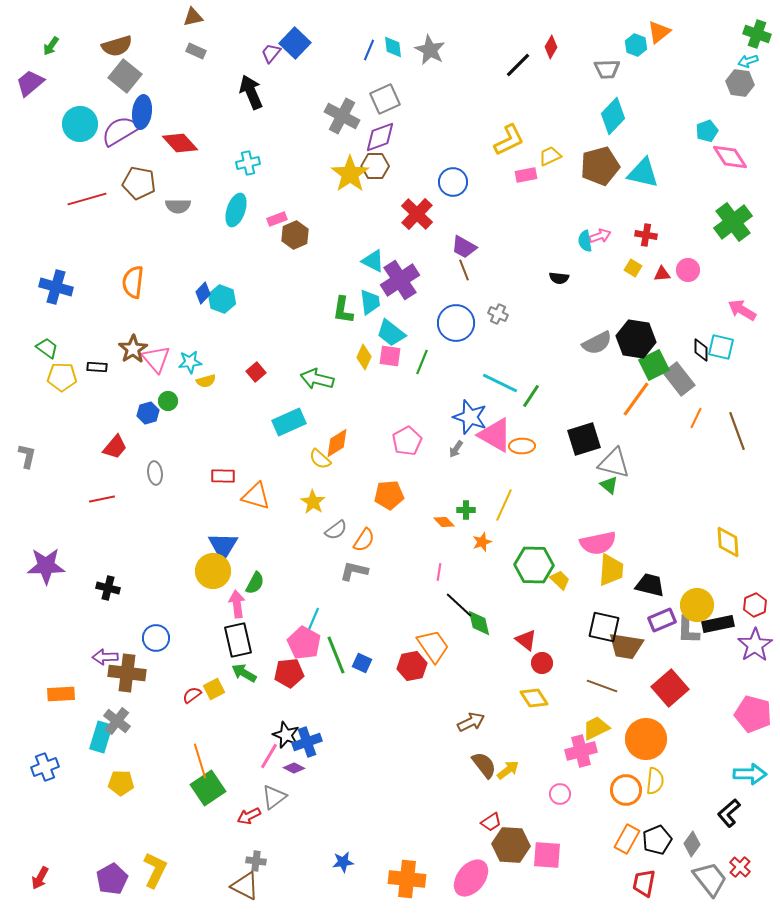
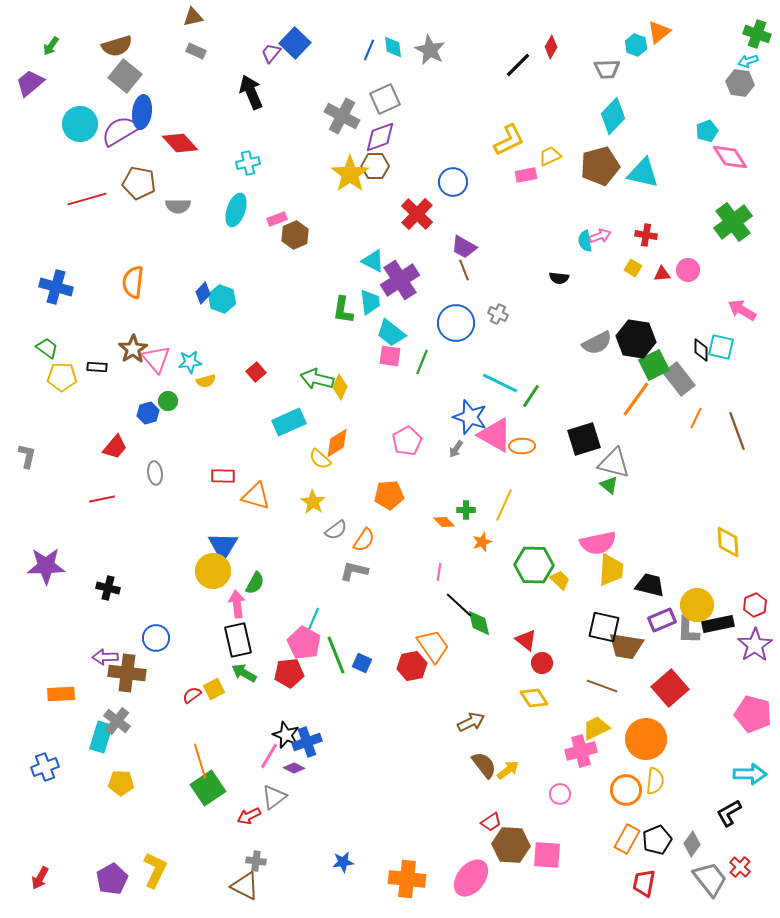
yellow diamond at (364, 357): moved 24 px left, 30 px down
black L-shape at (729, 813): rotated 12 degrees clockwise
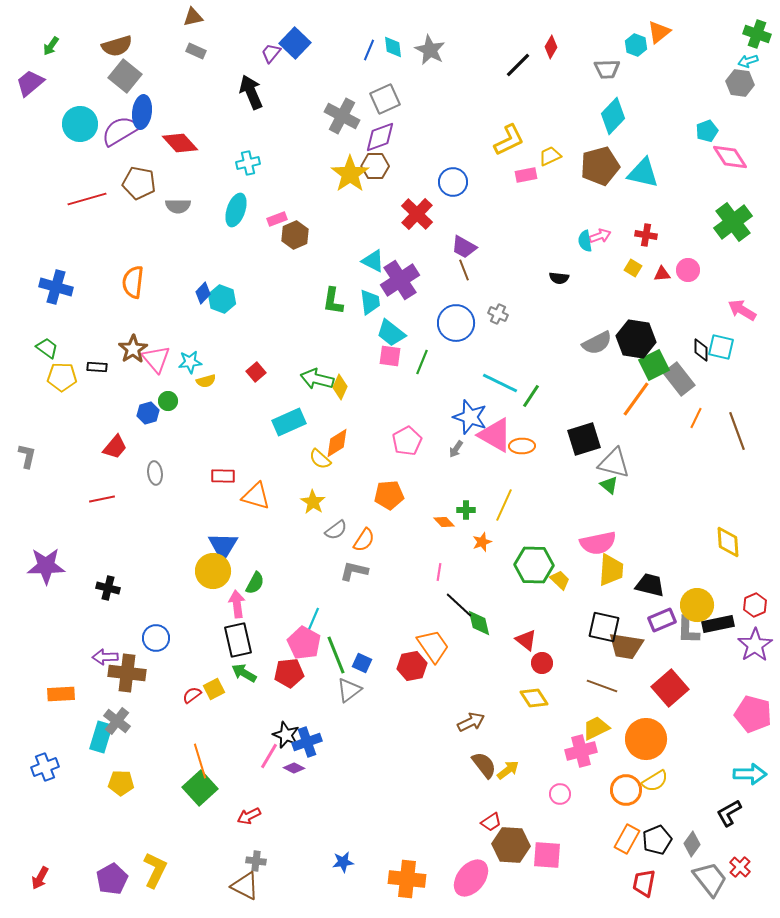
green L-shape at (343, 310): moved 10 px left, 9 px up
yellow semicircle at (655, 781): rotated 52 degrees clockwise
green square at (208, 788): moved 8 px left; rotated 8 degrees counterclockwise
gray triangle at (274, 797): moved 75 px right, 107 px up
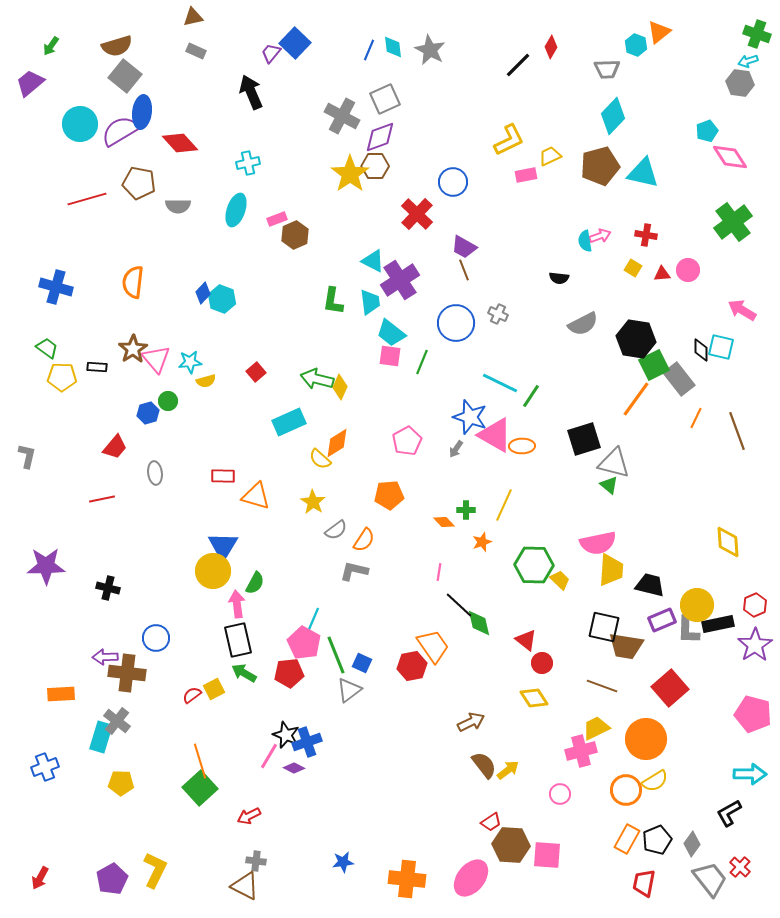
gray semicircle at (597, 343): moved 14 px left, 19 px up
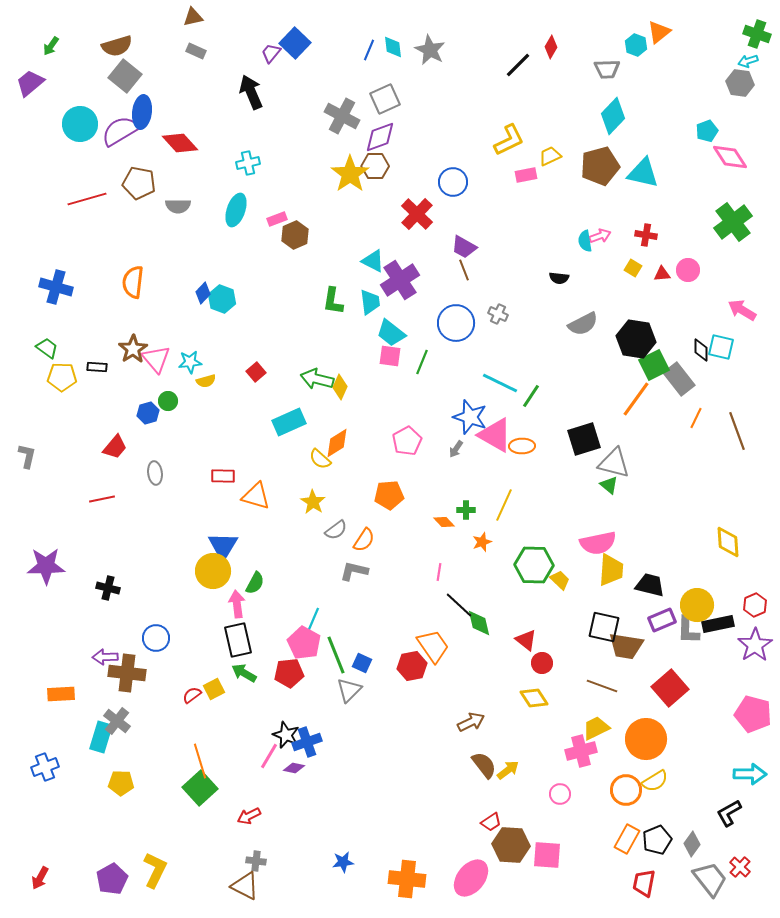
gray triangle at (349, 690): rotated 8 degrees counterclockwise
purple diamond at (294, 768): rotated 15 degrees counterclockwise
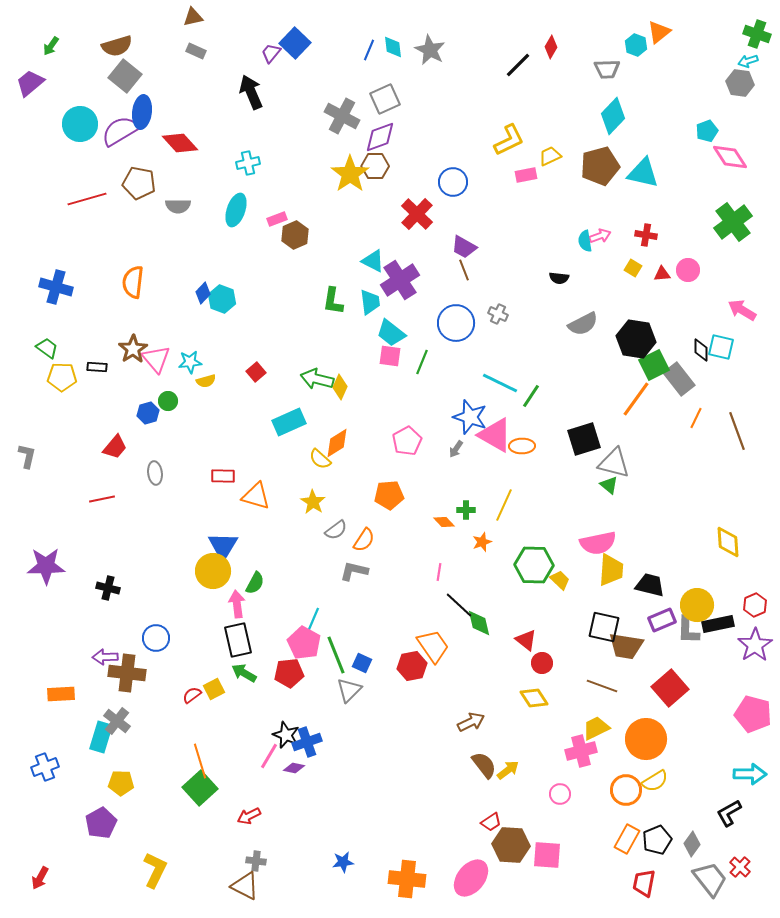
purple pentagon at (112, 879): moved 11 px left, 56 px up
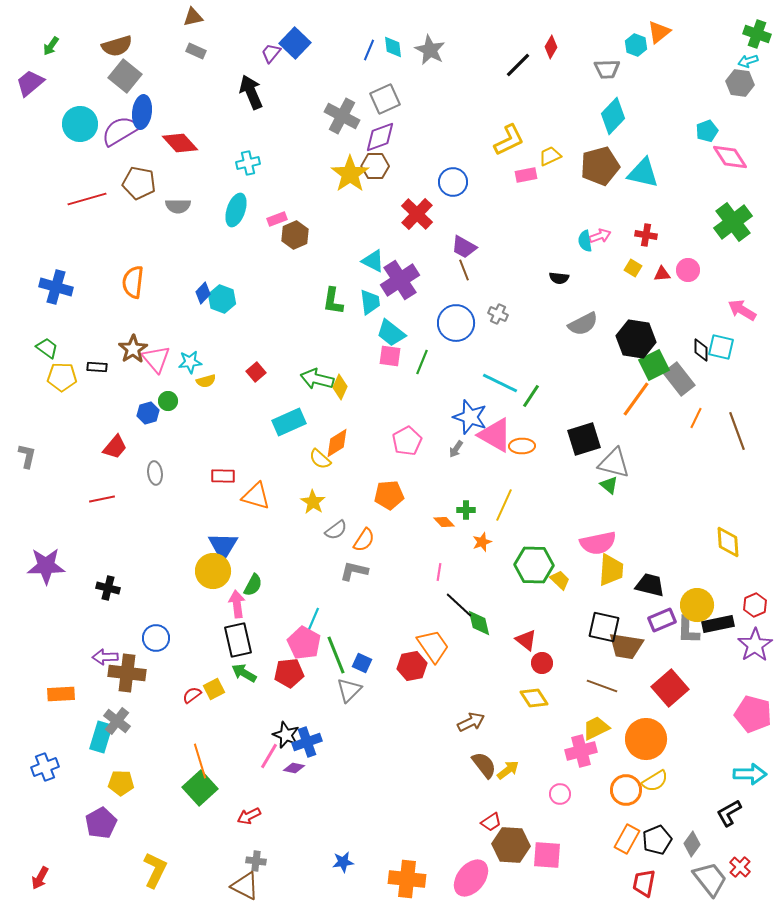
green semicircle at (255, 583): moved 2 px left, 2 px down
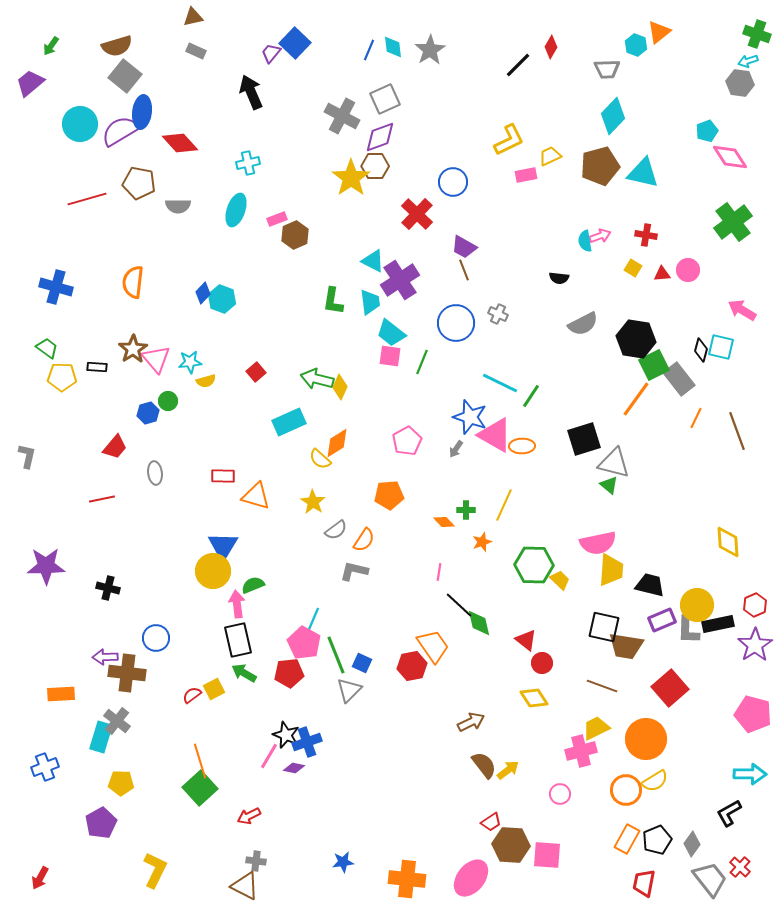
gray star at (430, 50): rotated 12 degrees clockwise
yellow star at (350, 174): moved 1 px right, 4 px down
black diamond at (701, 350): rotated 15 degrees clockwise
green semicircle at (253, 585): rotated 140 degrees counterclockwise
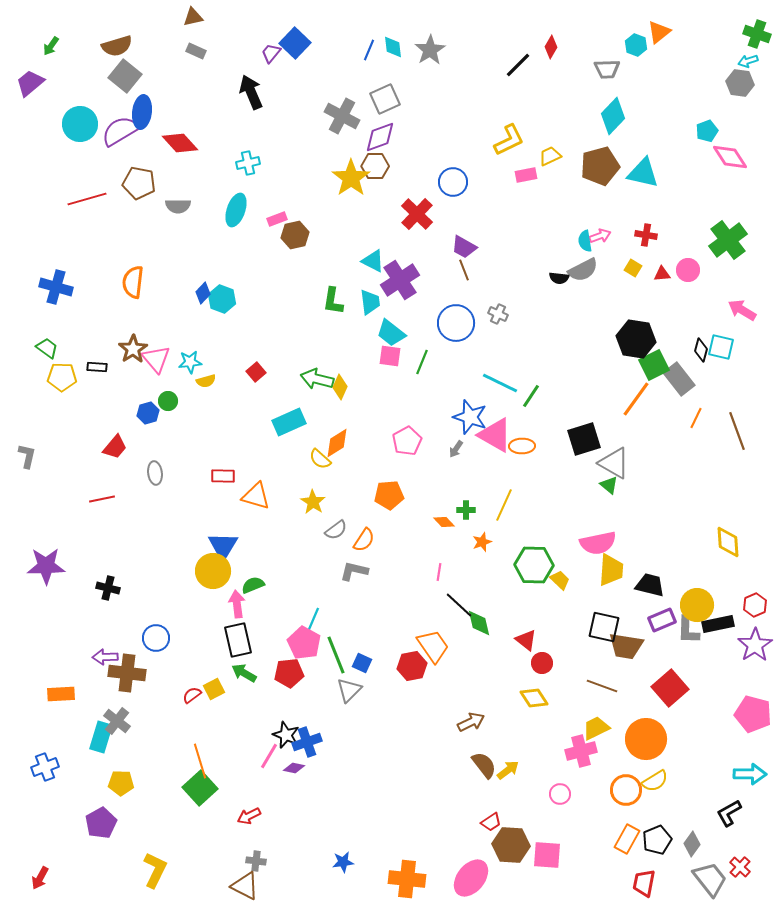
green cross at (733, 222): moved 5 px left, 18 px down
brown hexagon at (295, 235): rotated 12 degrees clockwise
gray semicircle at (583, 324): moved 54 px up
gray triangle at (614, 463): rotated 16 degrees clockwise
